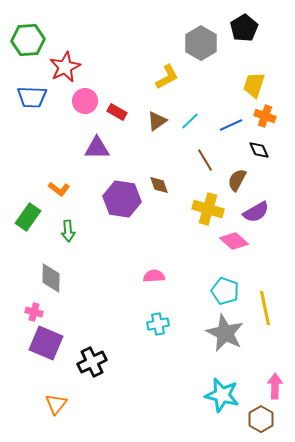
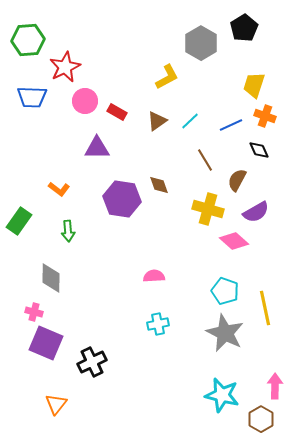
green rectangle: moved 9 px left, 4 px down
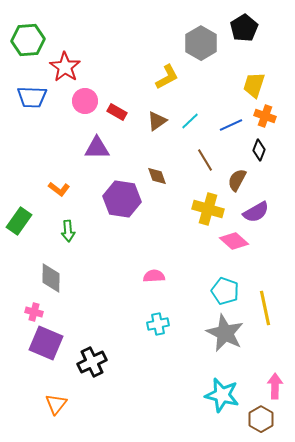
red star: rotated 12 degrees counterclockwise
black diamond: rotated 45 degrees clockwise
brown diamond: moved 2 px left, 9 px up
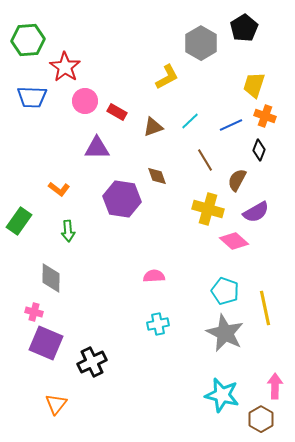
brown triangle: moved 4 px left, 6 px down; rotated 15 degrees clockwise
